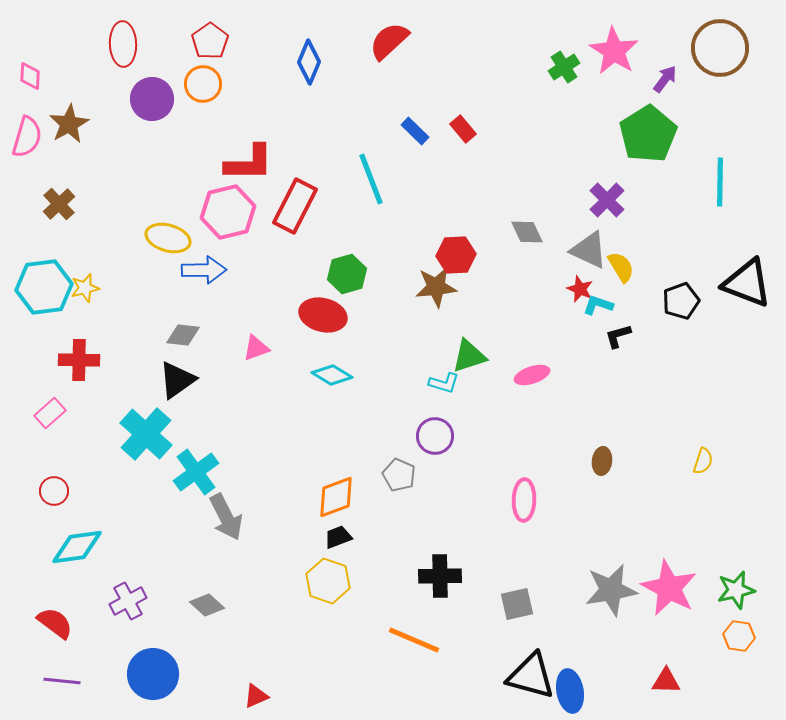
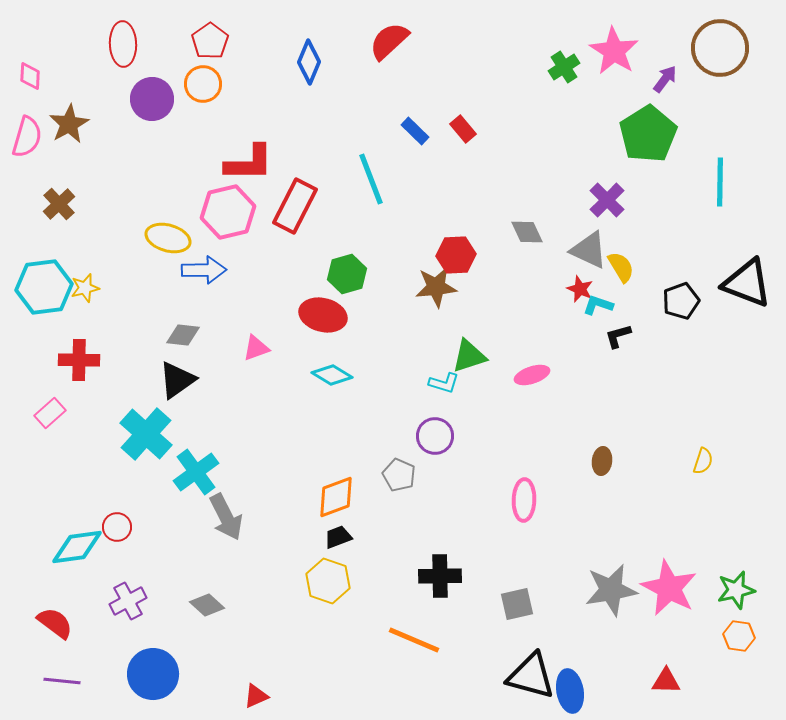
red circle at (54, 491): moved 63 px right, 36 px down
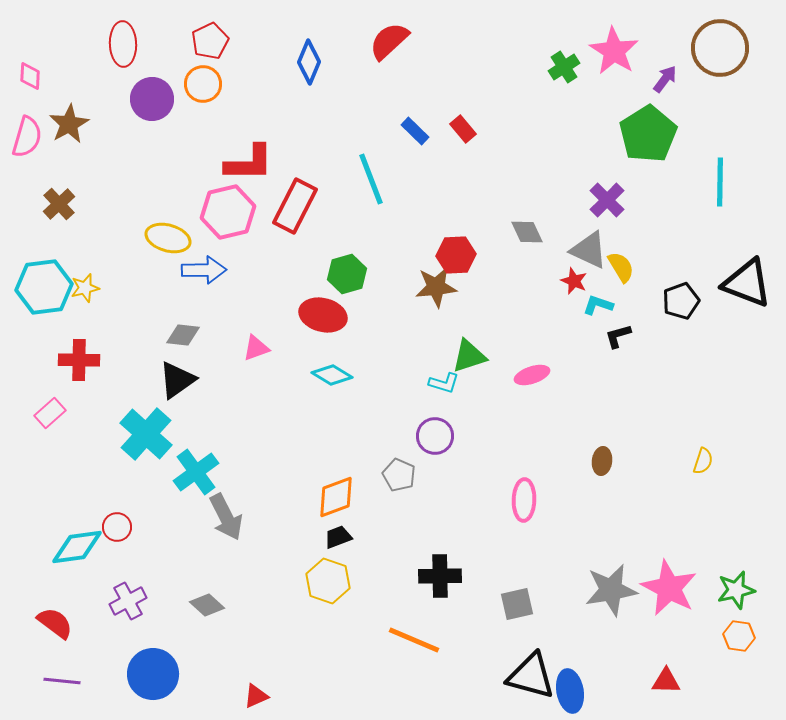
red pentagon at (210, 41): rotated 9 degrees clockwise
red star at (580, 289): moved 6 px left, 8 px up
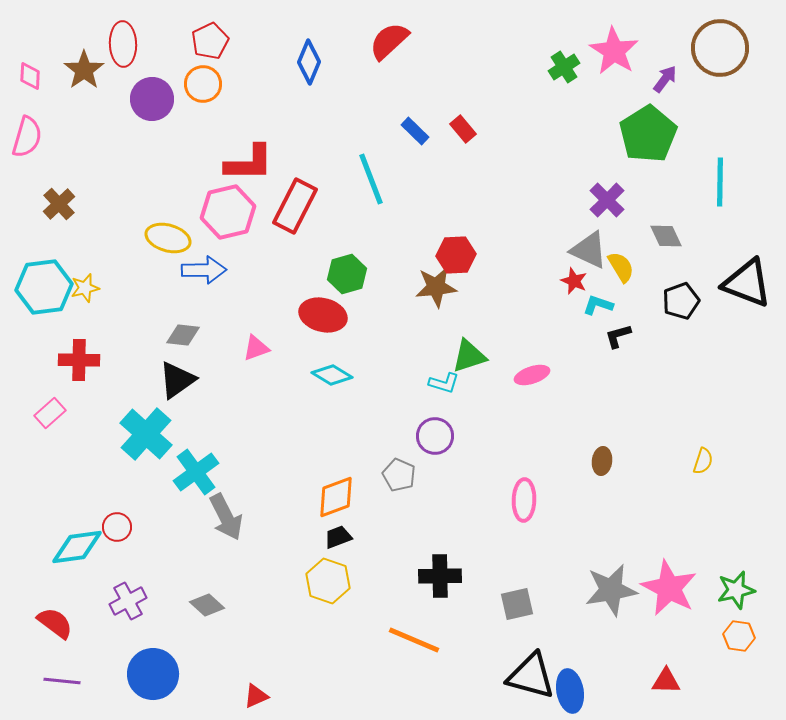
brown star at (69, 124): moved 15 px right, 54 px up; rotated 6 degrees counterclockwise
gray diamond at (527, 232): moved 139 px right, 4 px down
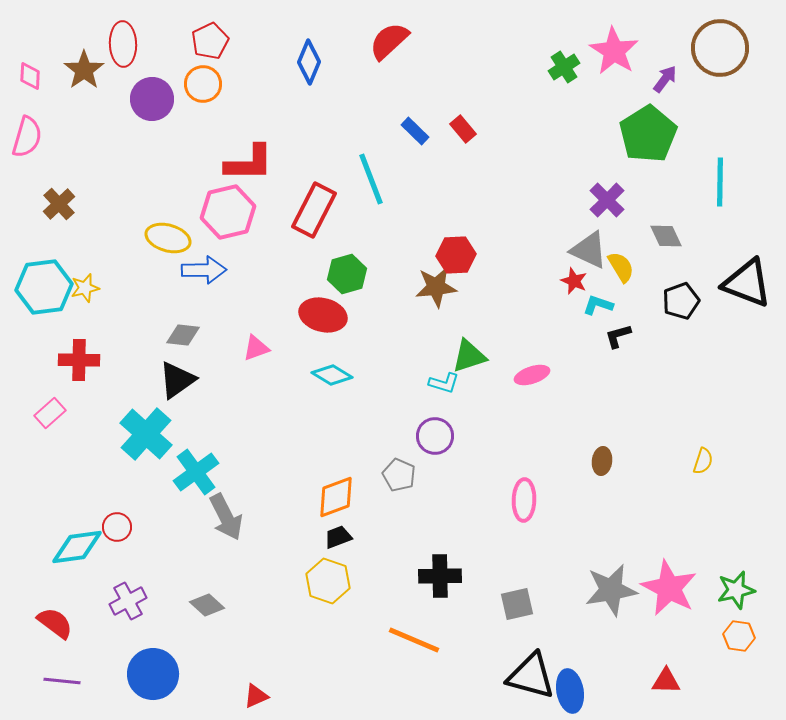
red rectangle at (295, 206): moved 19 px right, 4 px down
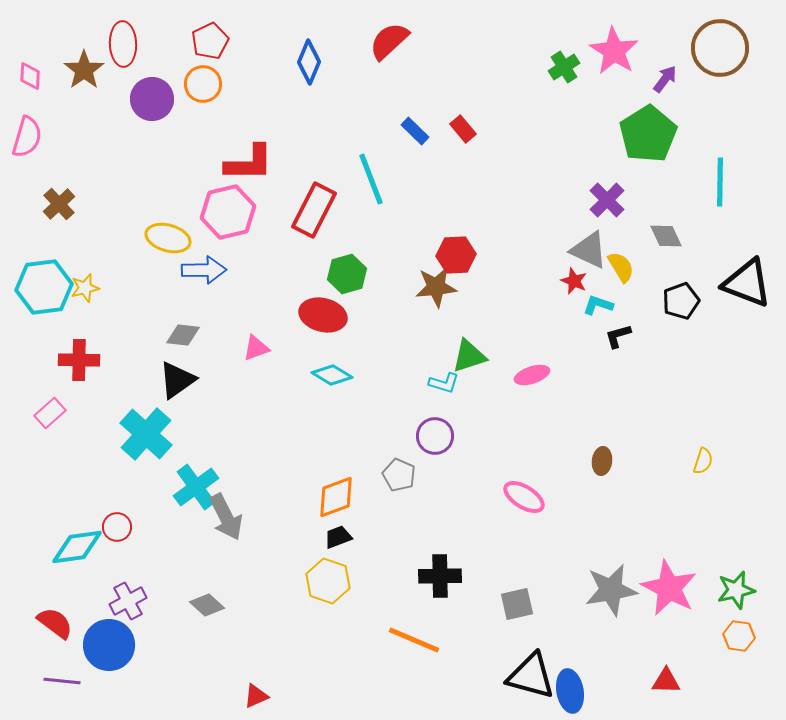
cyan cross at (196, 472): moved 15 px down
pink ellipse at (524, 500): moved 3 px up; rotated 60 degrees counterclockwise
blue circle at (153, 674): moved 44 px left, 29 px up
